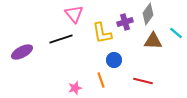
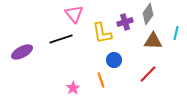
cyan line: rotated 64 degrees clockwise
red line: moved 5 px right, 7 px up; rotated 60 degrees counterclockwise
pink star: moved 2 px left; rotated 16 degrees counterclockwise
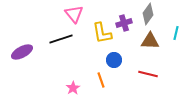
purple cross: moved 1 px left, 1 px down
brown triangle: moved 3 px left
red line: rotated 60 degrees clockwise
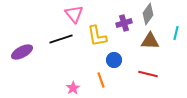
yellow L-shape: moved 5 px left, 3 px down
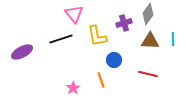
cyan line: moved 3 px left, 6 px down; rotated 16 degrees counterclockwise
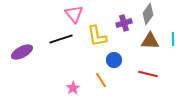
orange line: rotated 14 degrees counterclockwise
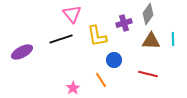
pink triangle: moved 2 px left
brown triangle: moved 1 px right
